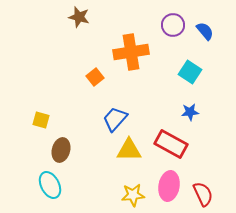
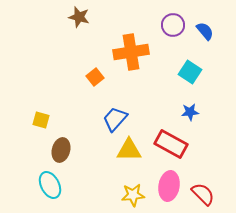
red semicircle: rotated 20 degrees counterclockwise
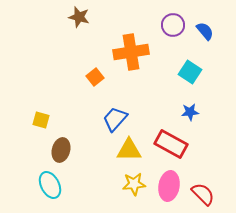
yellow star: moved 1 px right, 11 px up
